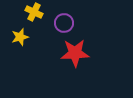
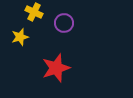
red star: moved 19 px left, 15 px down; rotated 16 degrees counterclockwise
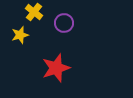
yellow cross: rotated 12 degrees clockwise
yellow star: moved 2 px up
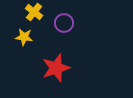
yellow star: moved 4 px right, 2 px down; rotated 24 degrees clockwise
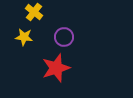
purple circle: moved 14 px down
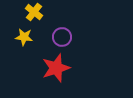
purple circle: moved 2 px left
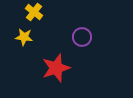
purple circle: moved 20 px right
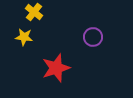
purple circle: moved 11 px right
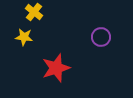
purple circle: moved 8 px right
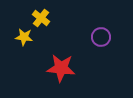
yellow cross: moved 7 px right, 6 px down
red star: moved 5 px right; rotated 24 degrees clockwise
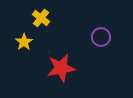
yellow star: moved 5 px down; rotated 30 degrees clockwise
red star: rotated 16 degrees counterclockwise
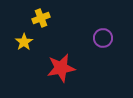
yellow cross: rotated 30 degrees clockwise
purple circle: moved 2 px right, 1 px down
